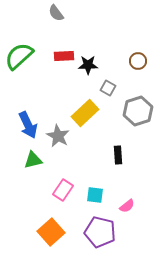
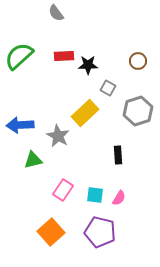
blue arrow: moved 8 px left; rotated 112 degrees clockwise
pink semicircle: moved 8 px left, 8 px up; rotated 21 degrees counterclockwise
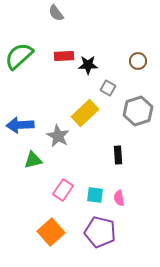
pink semicircle: rotated 140 degrees clockwise
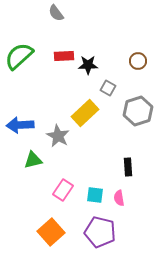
black rectangle: moved 10 px right, 12 px down
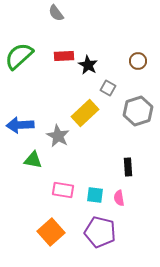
black star: rotated 30 degrees clockwise
green triangle: rotated 24 degrees clockwise
pink rectangle: rotated 65 degrees clockwise
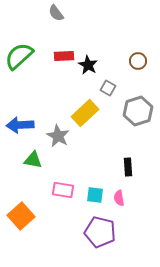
orange square: moved 30 px left, 16 px up
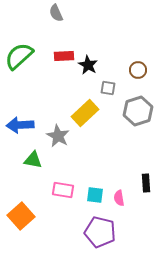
gray semicircle: rotated 12 degrees clockwise
brown circle: moved 9 px down
gray square: rotated 21 degrees counterclockwise
black rectangle: moved 18 px right, 16 px down
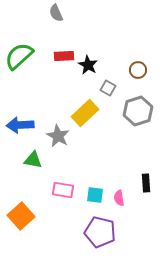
gray square: rotated 21 degrees clockwise
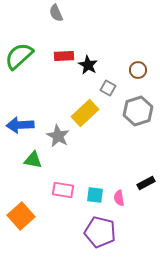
black rectangle: rotated 66 degrees clockwise
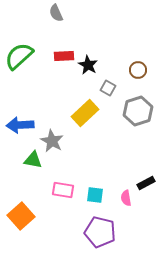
gray star: moved 6 px left, 5 px down
pink semicircle: moved 7 px right
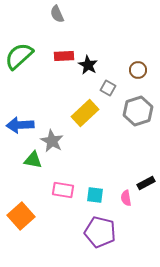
gray semicircle: moved 1 px right, 1 px down
